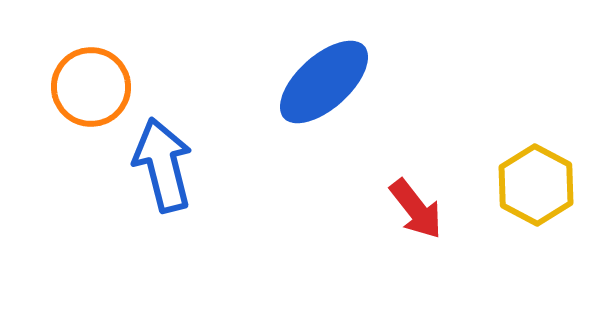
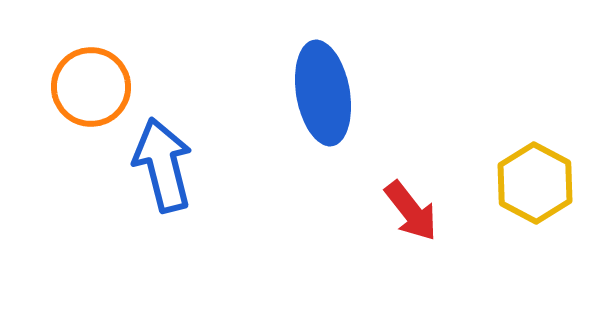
blue ellipse: moved 1 px left, 11 px down; rotated 58 degrees counterclockwise
yellow hexagon: moved 1 px left, 2 px up
red arrow: moved 5 px left, 2 px down
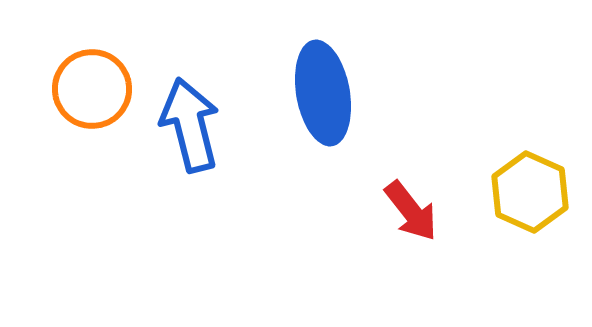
orange circle: moved 1 px right, 2 px down
blue arrow: moved 27 px right, 40 px up
yellow hexagon: moved 5 px left, 9 px down; rotated 4 degrees counterclockwise
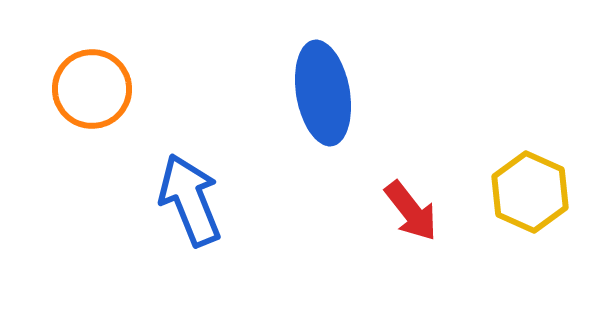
blue arrow: moved 75 px down; rotated 8 degrees counterclockwise
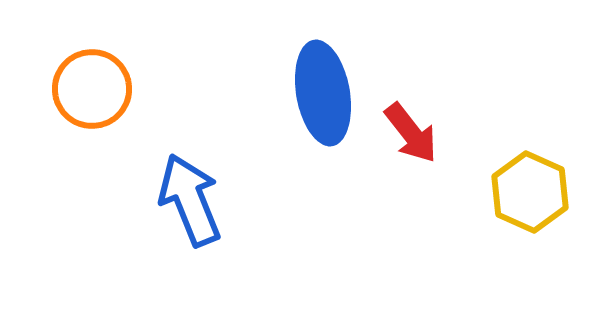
red arrow: moved 78 px up
